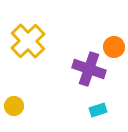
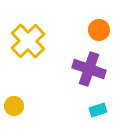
orange circle: moved 15 px left, 17 px up
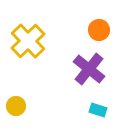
purple cross: rotated 20 degrees clockwise
yellow circle: moved 2 px right
cyan rectangle: rotated 36 degrees clockwise
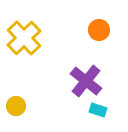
yellow cross: moved 4 px left, 3 px up
purple cross: moved 3 px left, 12 px down
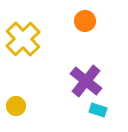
orange circle: moved 14 px left, 9 px up
yellow cross: moved 1 px left, 1 px down
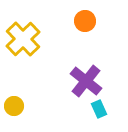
yellow circle: moved 2 px left
cyan rectangle: moved 1 px right, 1 px up; rotated 48 degrees clockwise
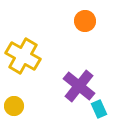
yellow cross: moved 17 px down; rotated 16 degrees counterclockwise
purple cross: moved 7 px left, 5 px down
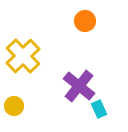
yellow cross: rotated 16 degrees clockwise
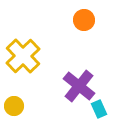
orange circle: moved 1 px left, 1 px up
